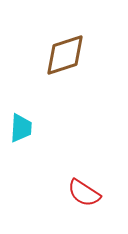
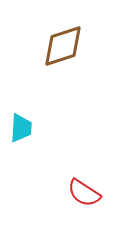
brown diamond: moved 2 px left, 9 px up
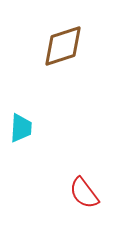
red semicircle: rotated 20 degrees clockwise
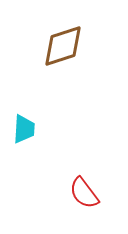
cyan trapezoid: moved 3 px right, 1 px down
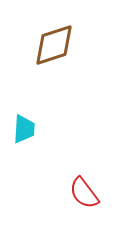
brown diamond: moved 9 px left, 1 px up
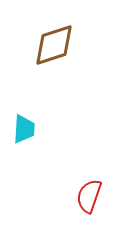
red semicircle: moved 5 px right, 3 px down; rotated 56 degrees clockwise
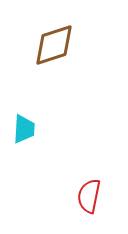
red semicircle: rotated 8 degrees counterclockwise
